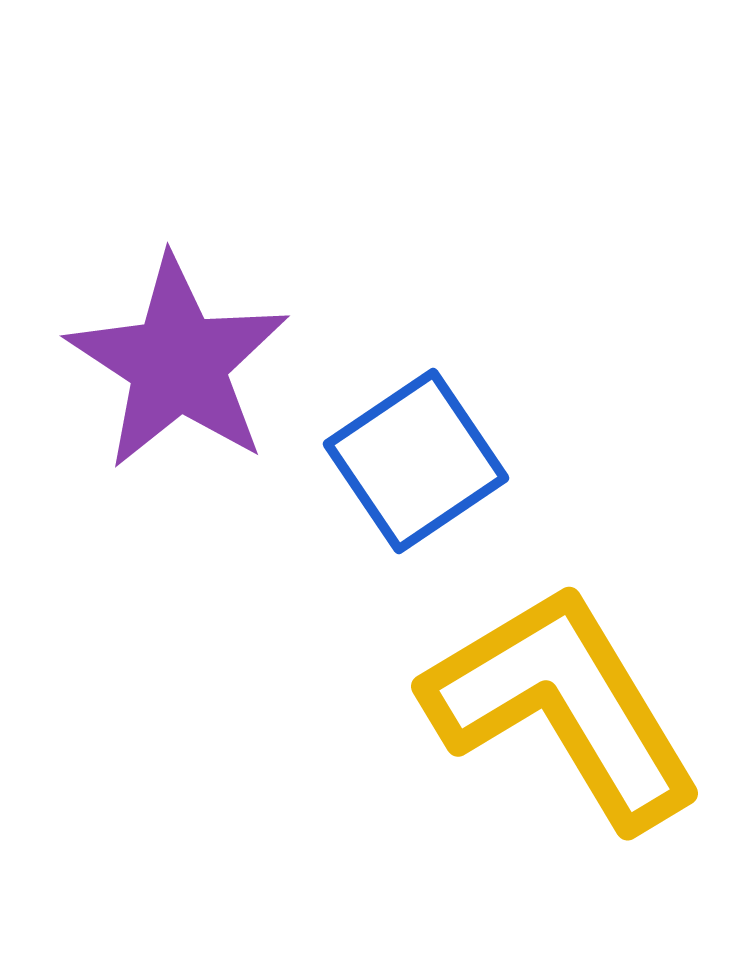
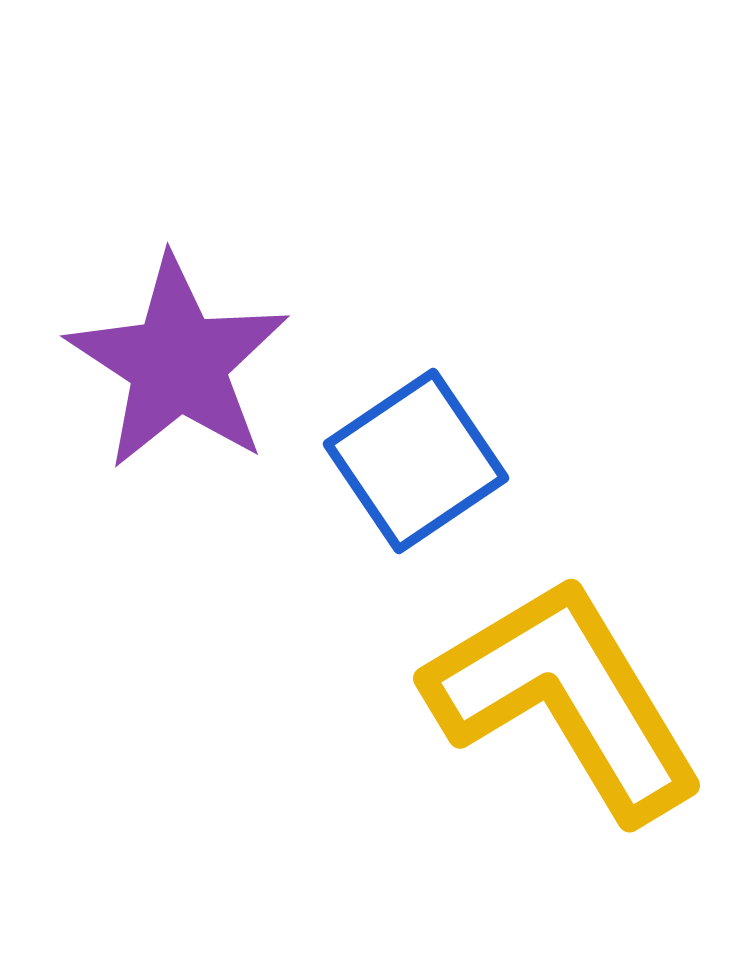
yellow L-shape: moved 2 px right, 8 px up
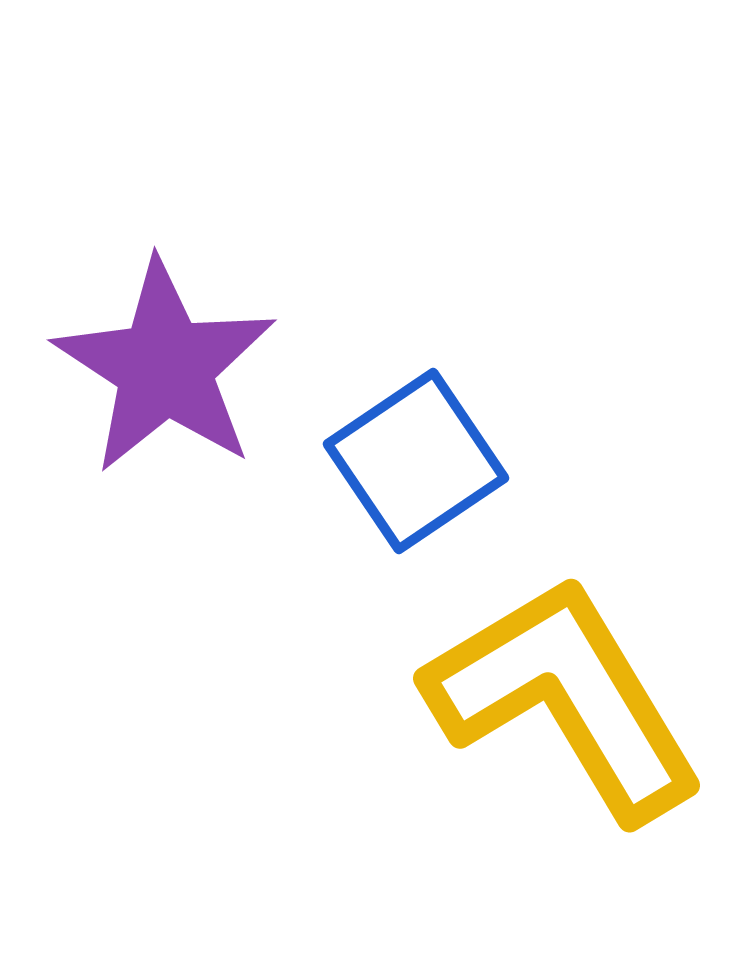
purple star: moved 13 px left, 4 px down
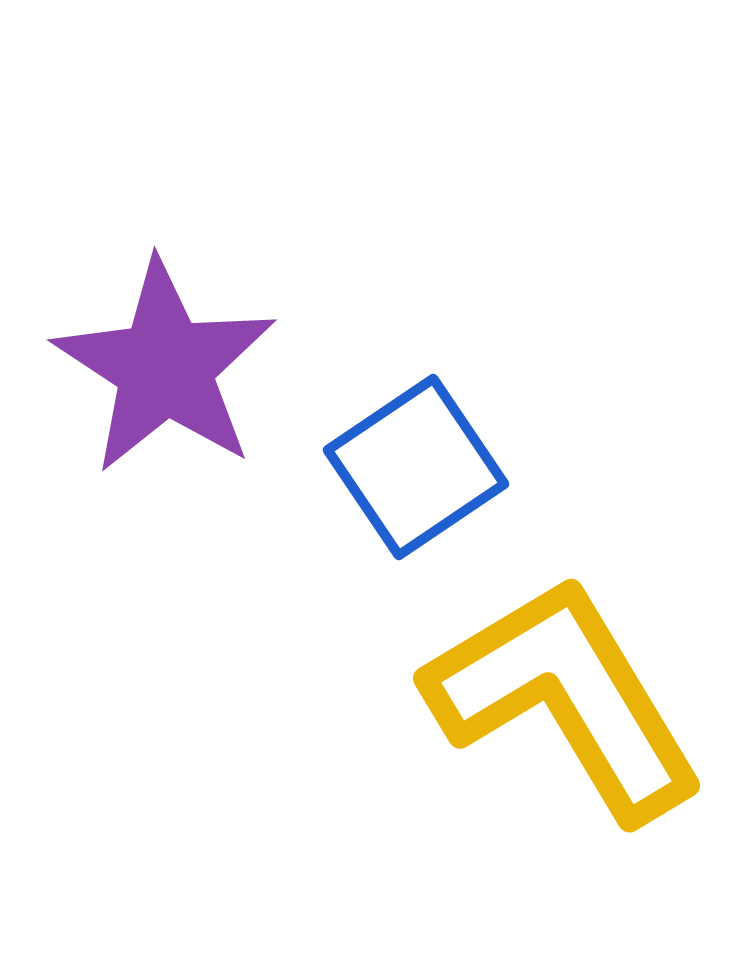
blue square: moved 6 px down
